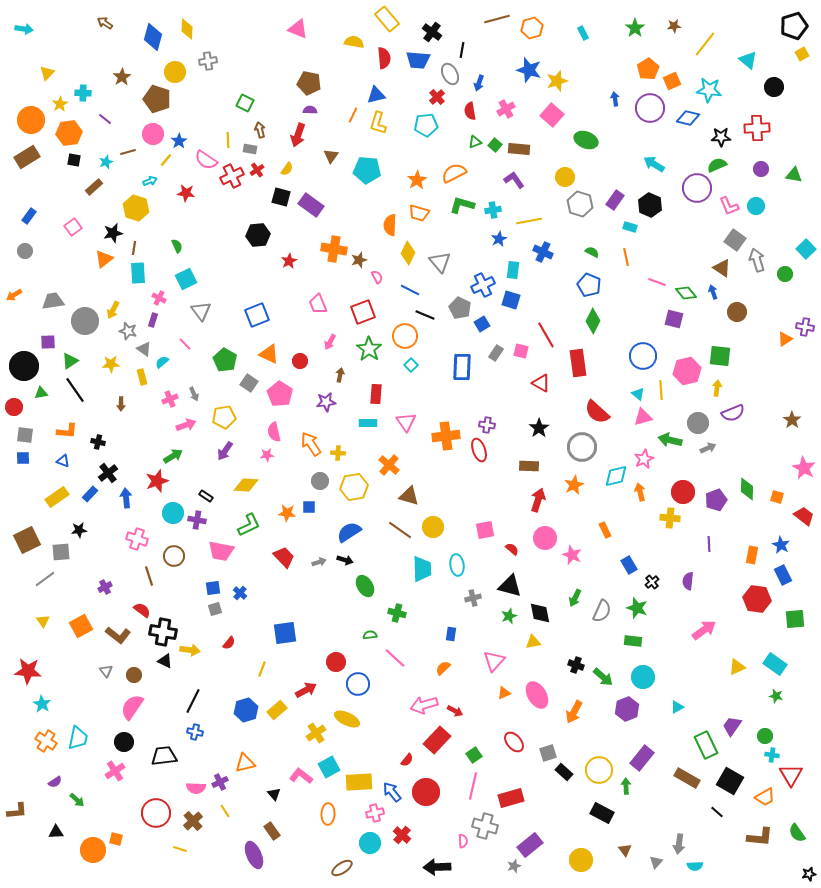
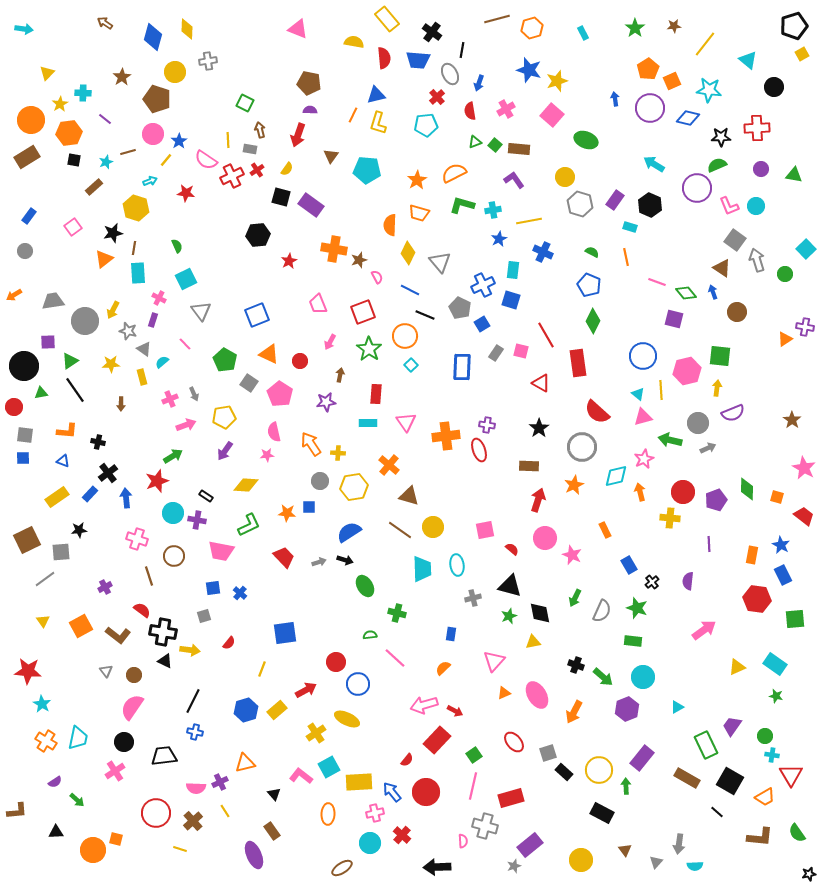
gray square at (215, 609): moved 11 px left, 7 px down
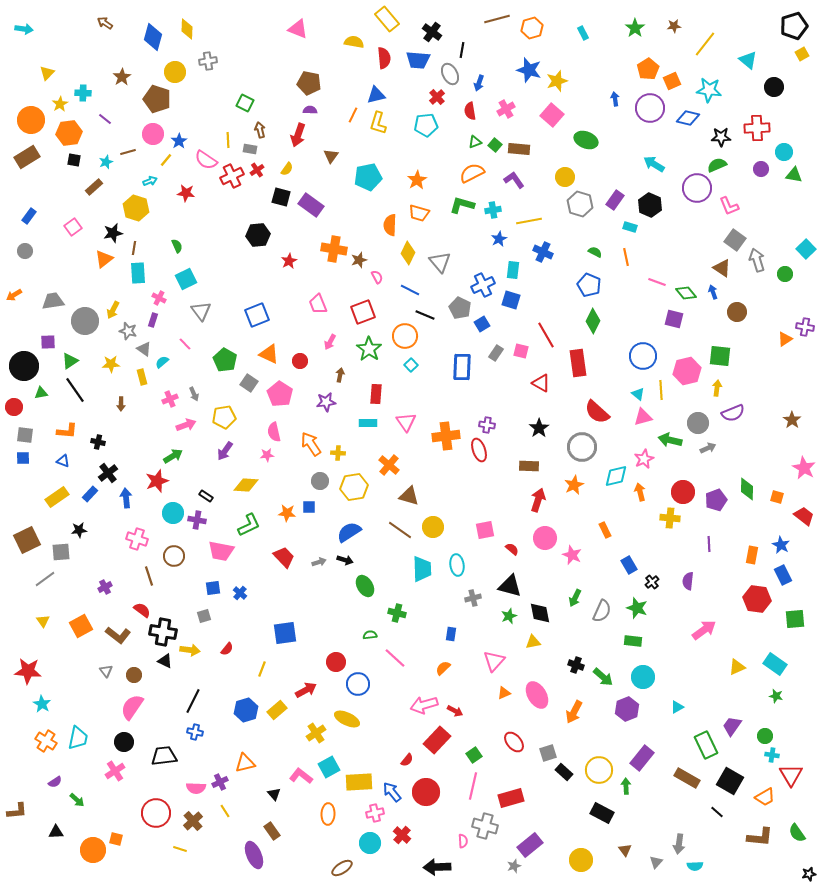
cyan pentagon at (367, 170): moved 1 px right, 7 px down; rotated 16 degrees counterclockwise
orange semicircle at (454, 173): moved 18 px right
cyan circle at (756, 206): moved 28 px right, 54 px up
green semicircle at (592, 252): moved 3 px right
red semicircle at (229, 643): moved 2 px left, 6 px down
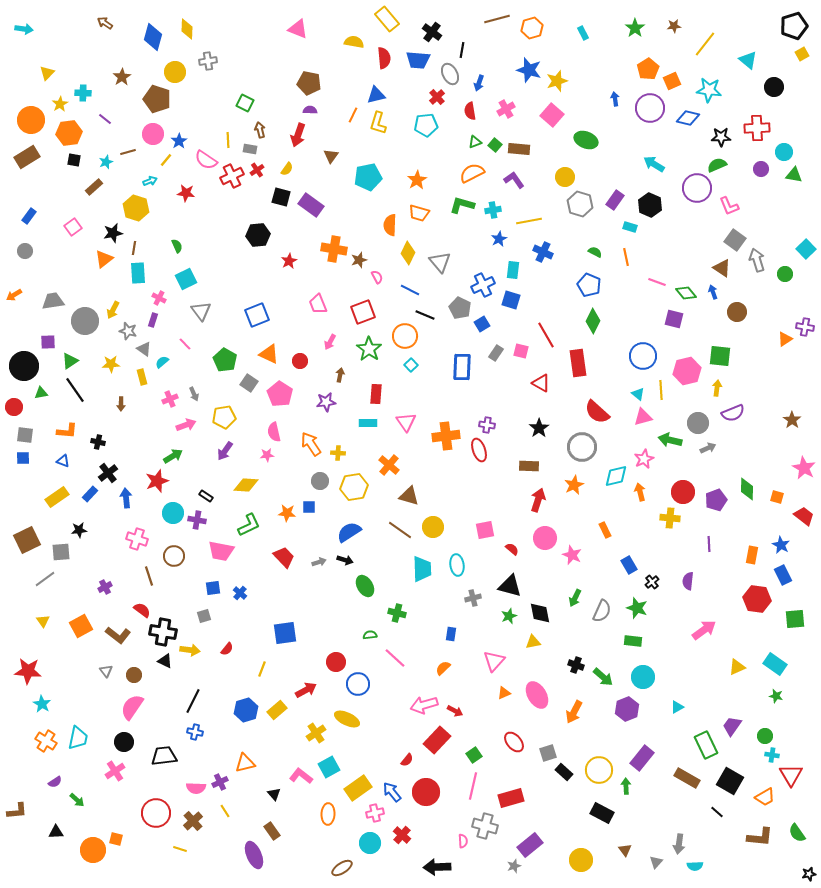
yellow rectangle at (359, 782): moved 1 px left, 6 px down; rotated 32 degrees counterclockwise
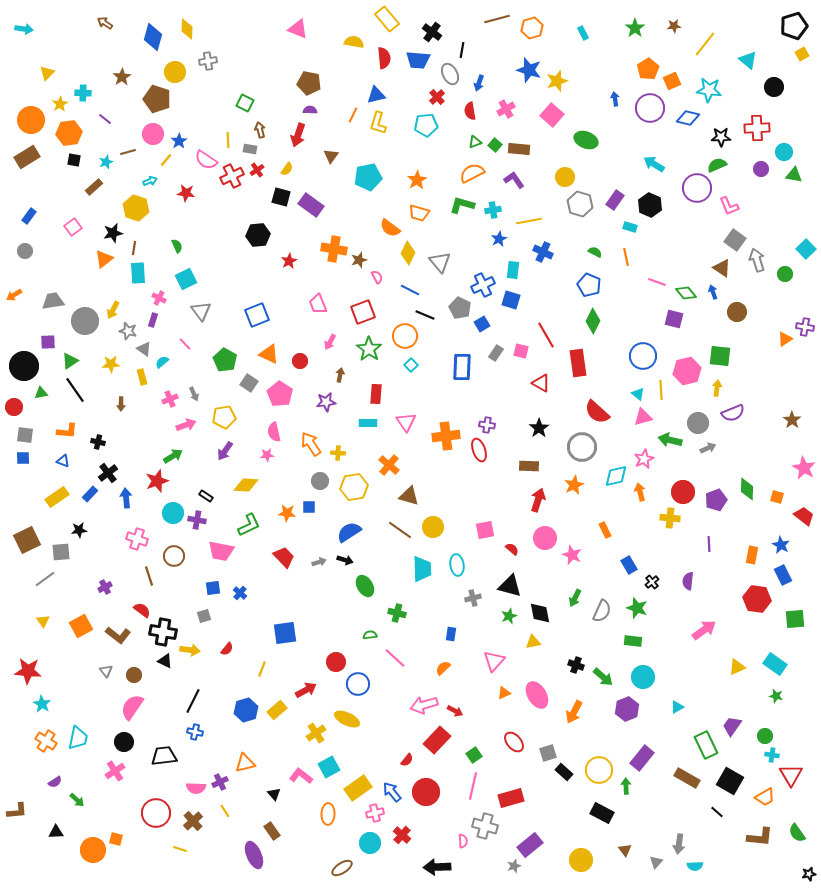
orange semicircle at (390, 225): moved 3 px down; rotated 55 degrees counterclockwise
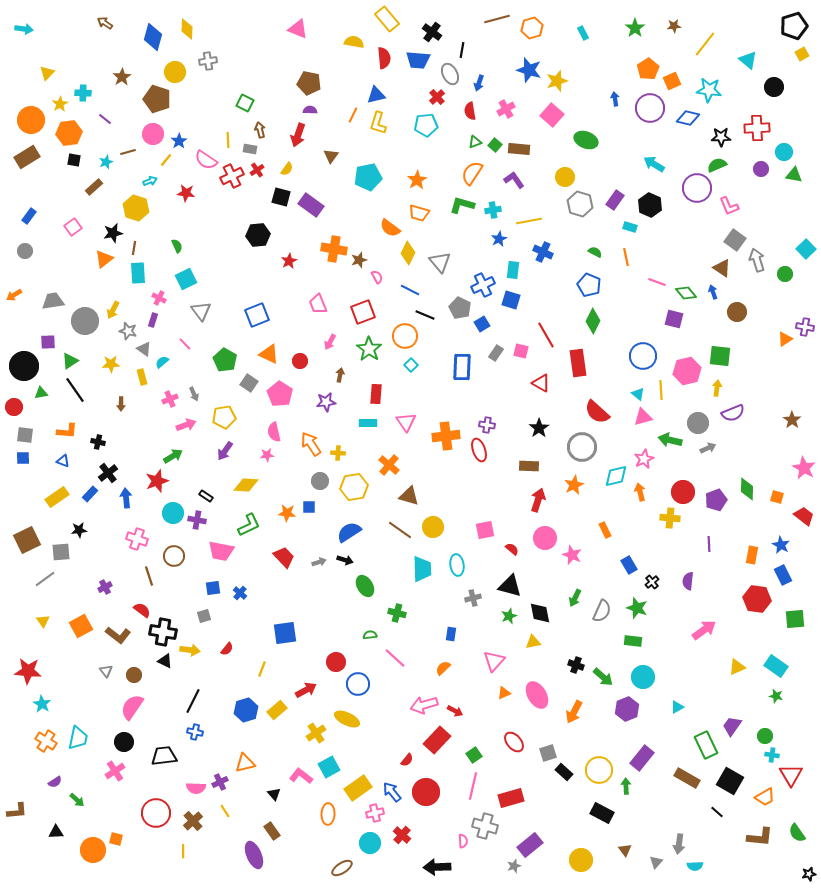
orange semicircle at (472, 173): rotated 30 degrees counterclockwise
cyan rectangle at (775, 664): moved 1 px right, 2 px down
yellow line at (180, 849): moved 3 px right, 2 px down; rotated 72 degrees clockwise
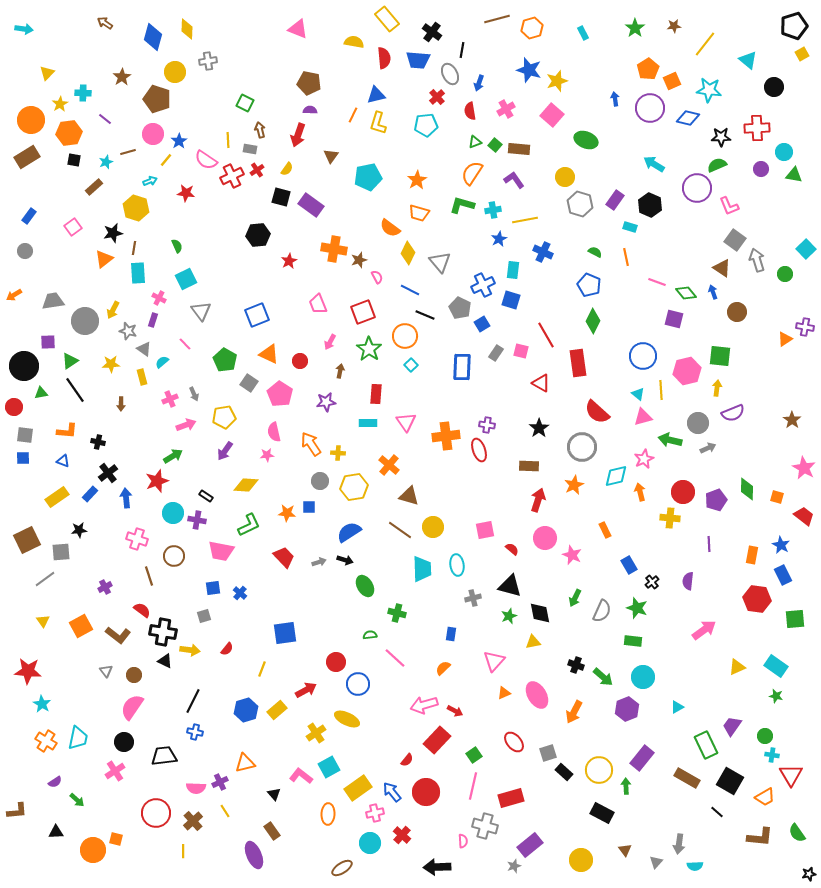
yellow line at (529, 221): moved 4 px left, 1 px up
brown arrow at (340, 375): moved 4 px up
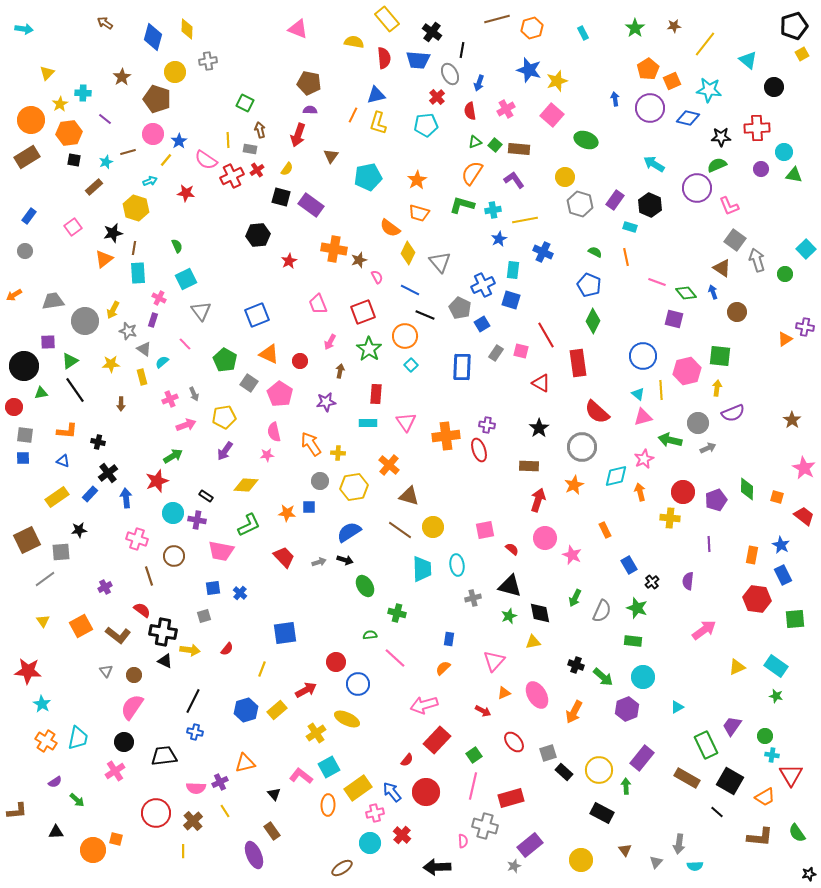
blue rectangle at (451, 634): moved 2 px left, 5 px down
red arrow at (455, 711): moved 28 px right
orange ellipse at (328, 814): moved 9 px up
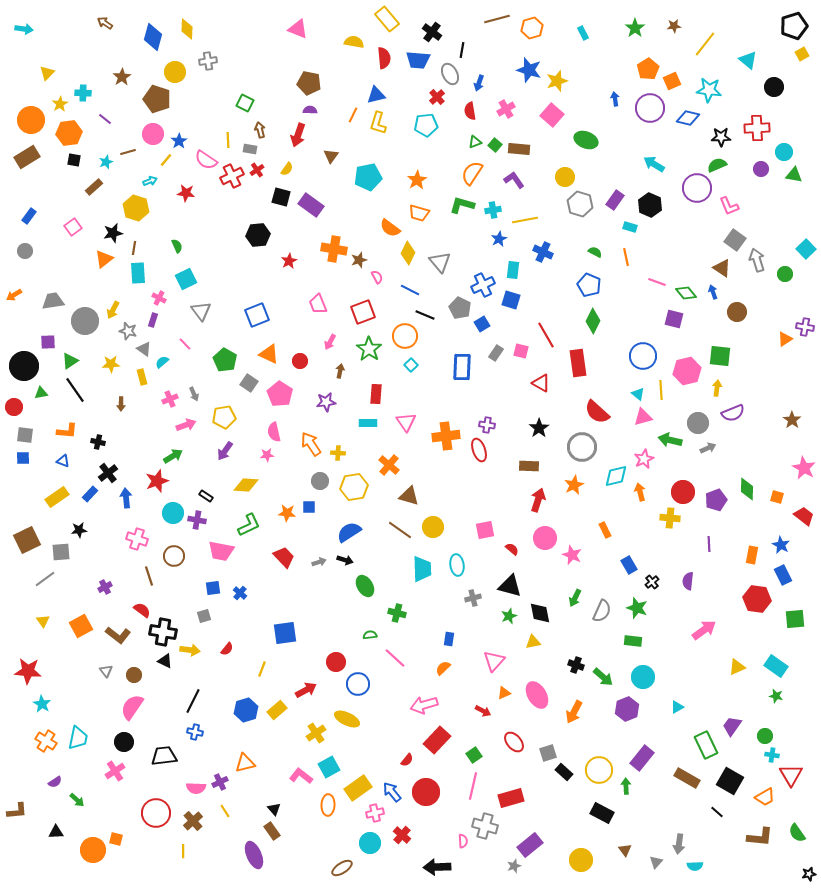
black triangle at (274, 794): moved 15 px down
